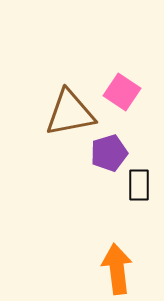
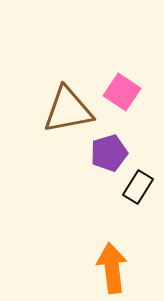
brown triangle: moved 2 px left, 3 px up
black rectangle: moved 1 px left, 2 px down; rotated 32 degrees clockwise
orange arrow: moved 5 px left, 1 px up
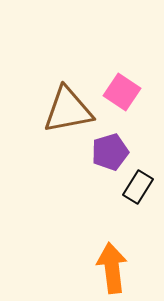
purple pentagon: moved 1 px right, 1 px up
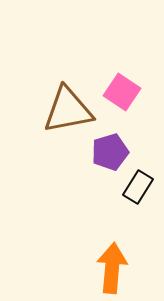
orange arrow: rotated 12 degrees clockwise
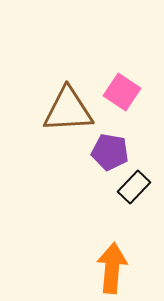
brown triangle: rotated 8 degrees clockwise
purple pentagon: rotated 27 degrees clockwise
black rectangle: moved 4 px left; rotated 12 degrees clockwise
